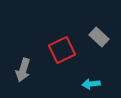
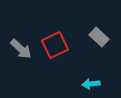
red square: moved 7 px left, 5 px up
gray arrow: moved 2 px left, 21 px up; rotated 65 degrees counterclockwise
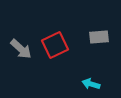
gray rectangle: rotated 48 degrees counterclockwise
cyan arrow: rotated 24 degrees clockwise
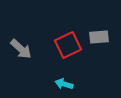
red square: moved 13 px right
cyan arrow: moved 27 px left
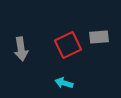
gray arrow: rotated 40 degrees clockwise
cyan arrow: moved 1 px up
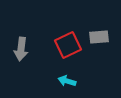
gray arrow: rotated 15 degrees clockwise
cyan arrow: moved 3 px right, 2 px up
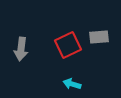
cyan arrow: moved 5 px right, 3 px down
